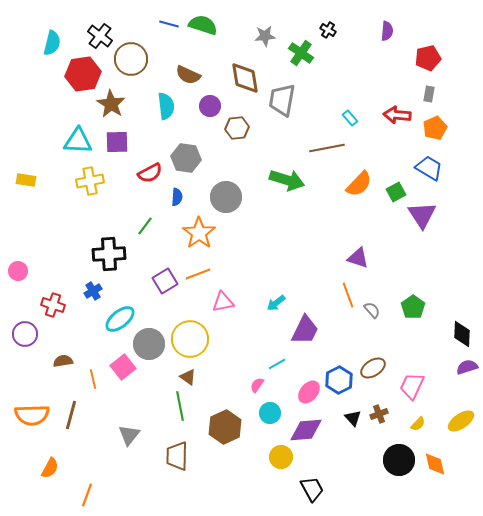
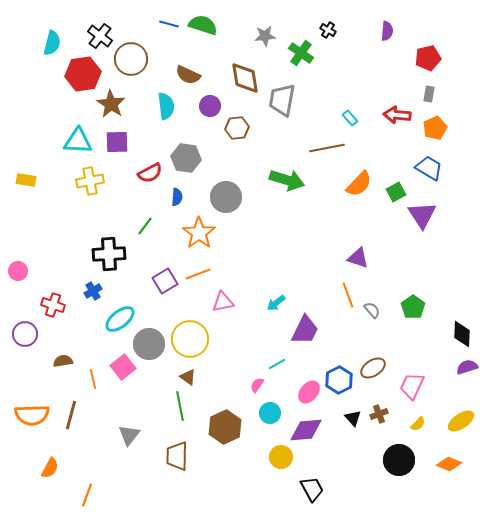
orange diamond at (435, 464): moved 14 px right; rotated 55 degrees counterclockwise
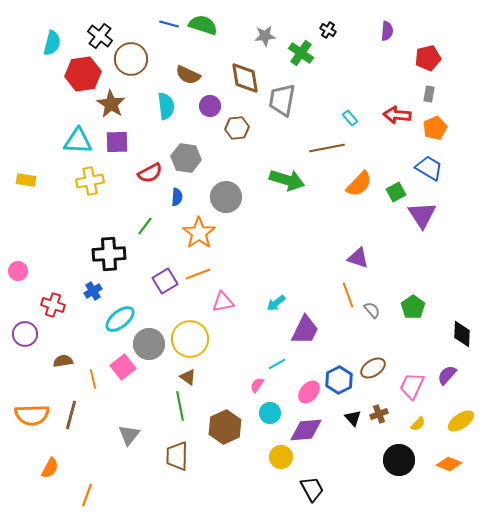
purple semicircle at (467, 367): moved 20 px left, 8 px down; rotated 30 degrees counterclockwise
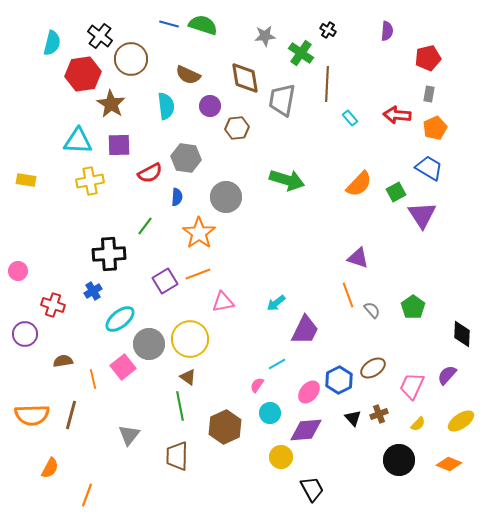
purple square at (117, 142): moved 2 px right, 3 px down
brown line at (327, 148): moved 64 px up; rotated 76 degrees counterclockwise
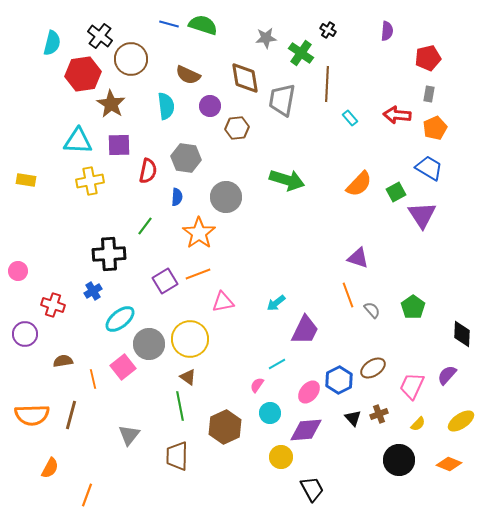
gray star at (265, 36): moved 1 px right, 2 px down
red semicircle at (150, 173): moved 2 px left, 2 px up; rotated 50 degrees counterclockwise
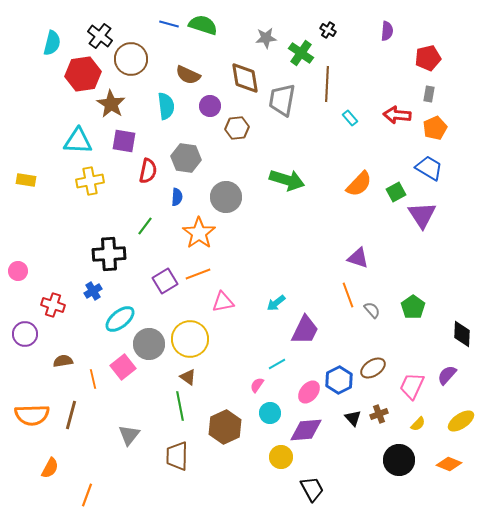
purple square at (119, 145): moved 5 px right, 4 px up; rotated 10 degrees clockwise
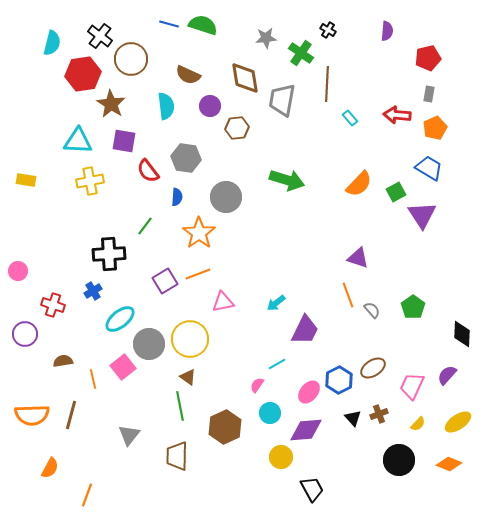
red semicircle at (148, 171): rotated 130 degrees clockwise
yellow ellipse at (461, 421): moved 3 px left, 1 px down
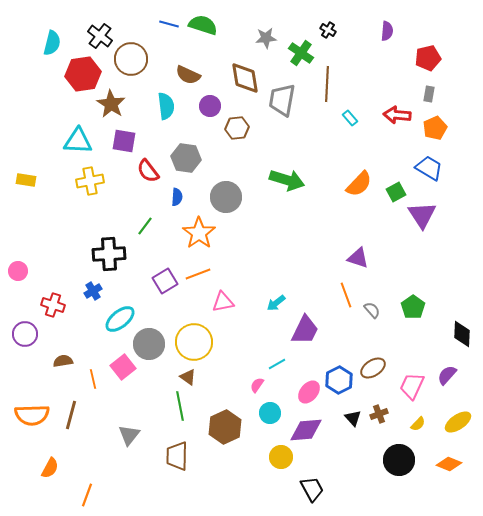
orange line at (348, 295): moved 2 px left
yellow circle at (190, 339): moved 4 px right, 3 px down
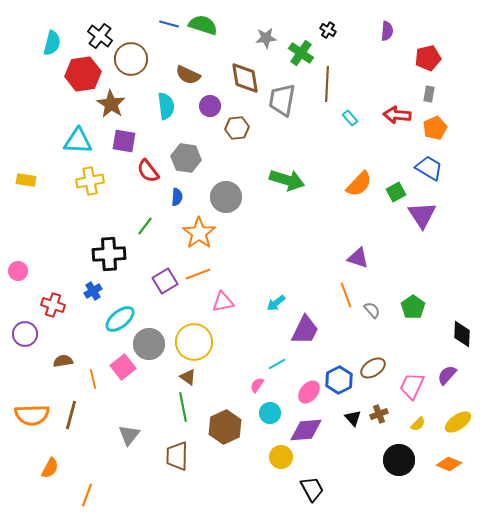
green line at (180, 406): moved 3 px right, 1 px down
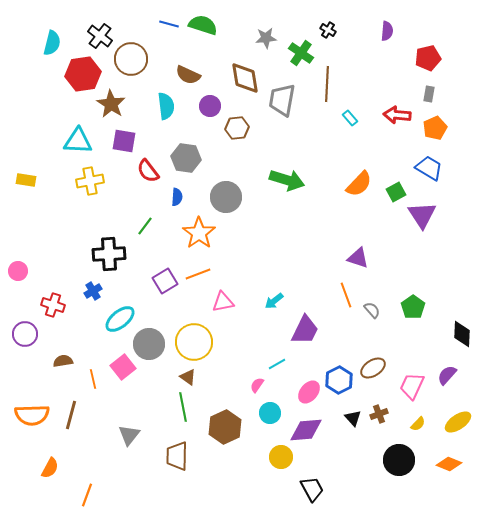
cyan arrow at (276, 303): moved 2 px left, 2 px up
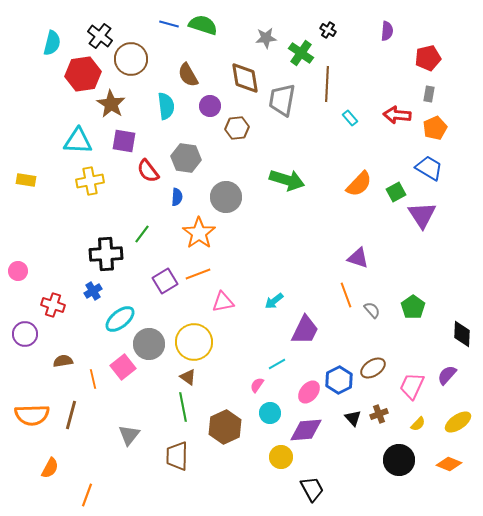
brown semicircle at (188, 75): rotated 35 degrees clockwise
green line at (145, 226): moved 3 px left, 8 px down
black cross at (109, 254): moved 3 px left
